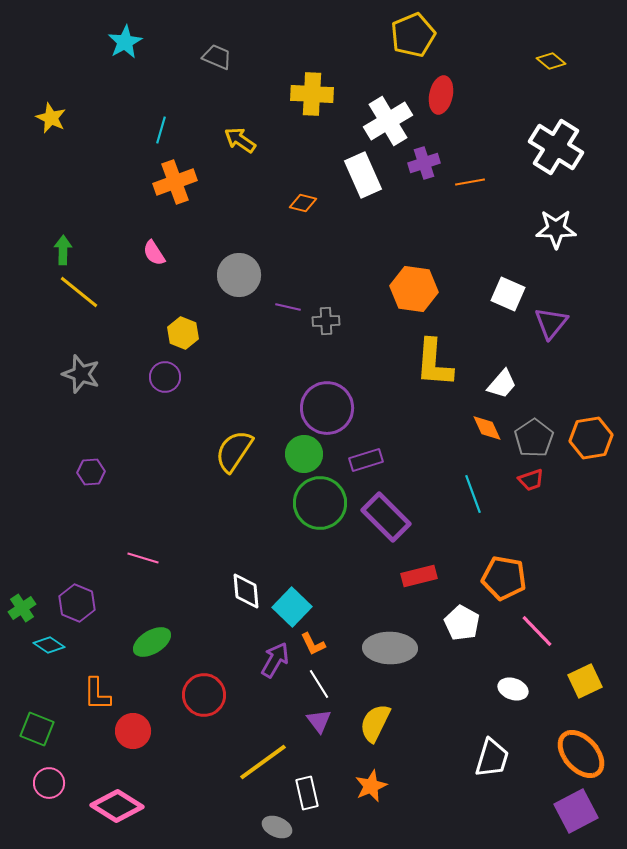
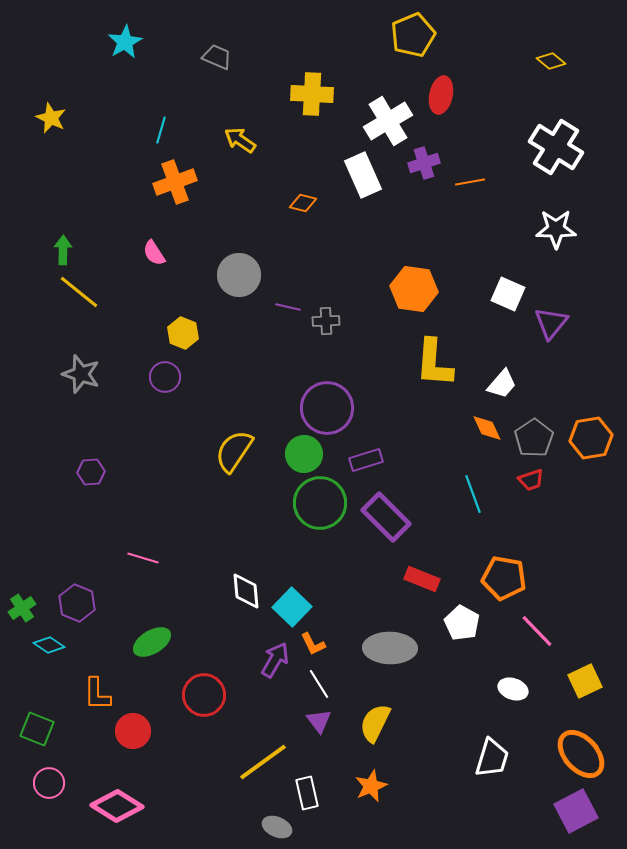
red rectangle at (419, 576): moved 3 px right, 3 px down; rotated 36 degrees clockwise
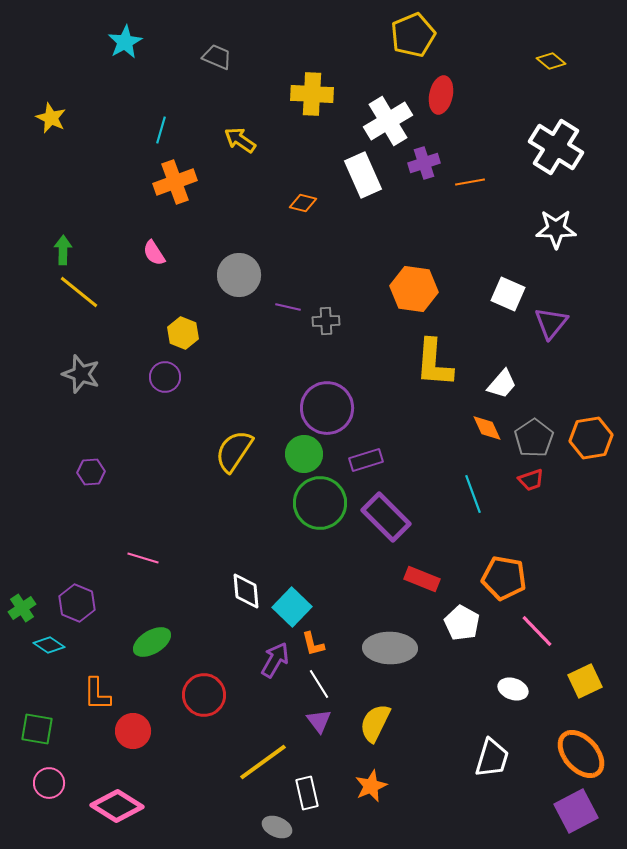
orange L-shape at (313, 644): rotated 12 degrees clockwise
green square at (37, 729): rotated 12 degrees counterclockwise
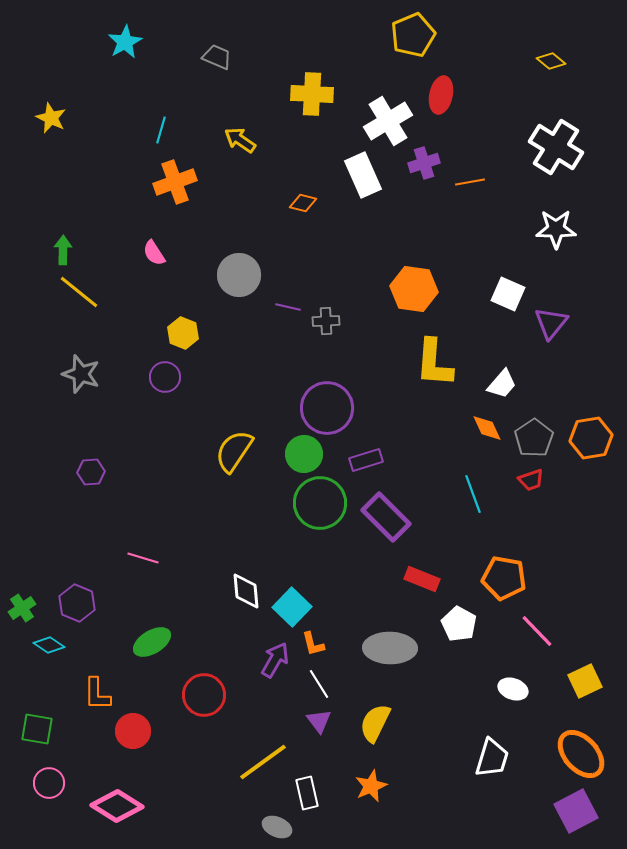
white pentagon at (462, 623): moved 3 px left, 1 px down
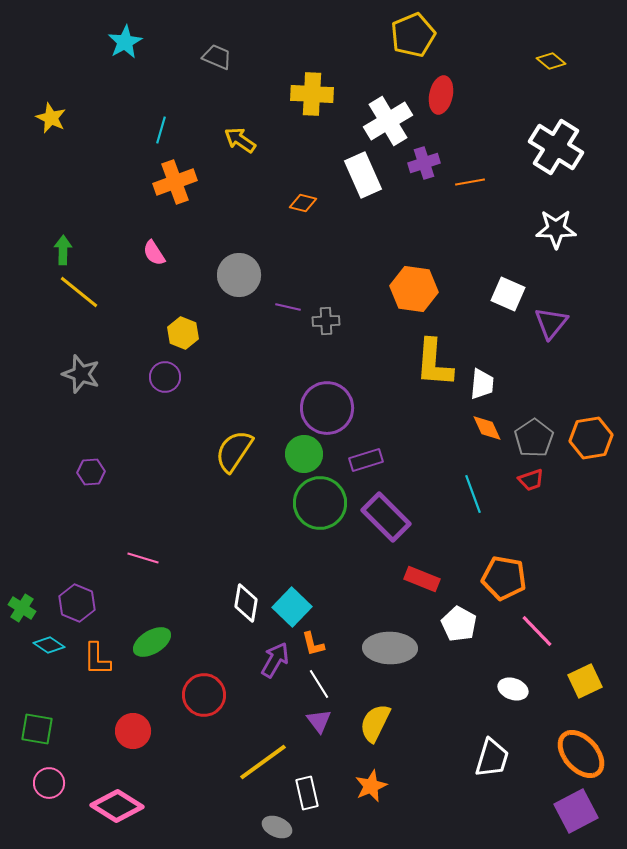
white trapezoid at (502, 384): moved 20 px left; rotated 36 degrees counterclockwise
white diamond at (246, 591): moved 12 px down; rotated 15 degrees clockwise
green cross at (22, 608): rotated 24 degrees counterclockwise
orange L-shape at (97, 694): moved 35 px up
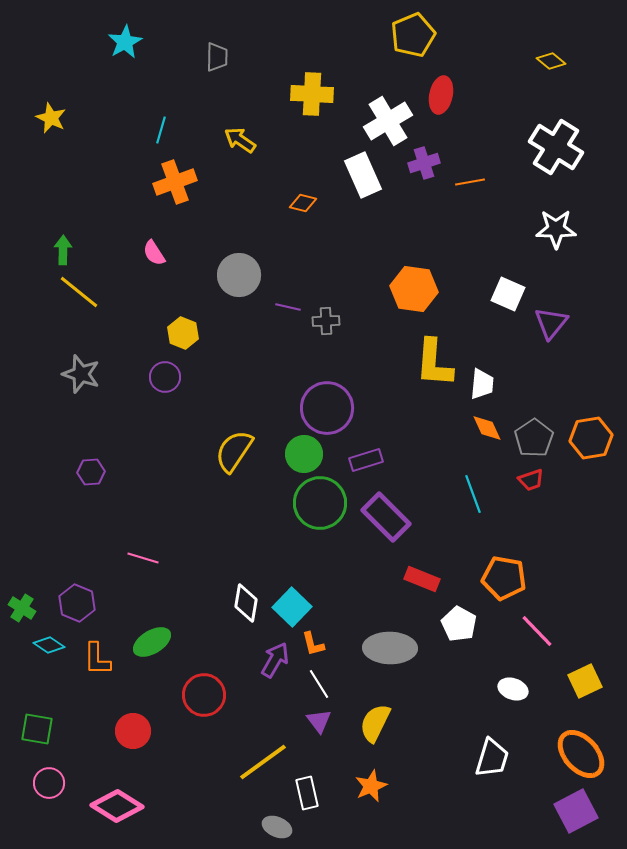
gray trapezoid at (217, 57): rotated 68 degrees clockwise
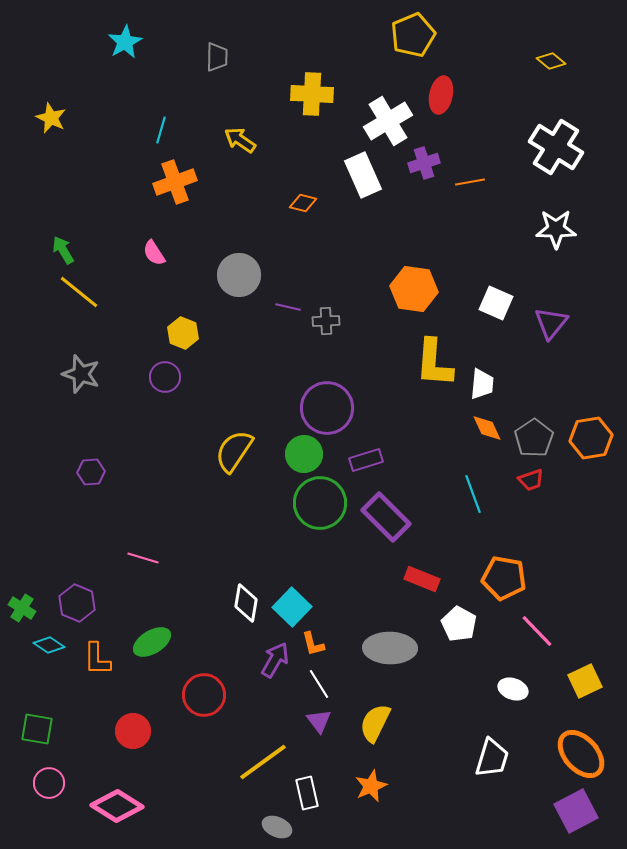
green arrow at (63, 250): rotated 32 degrees counterclockwise
white square at (508, 294): moved 12 px left, 9 px down
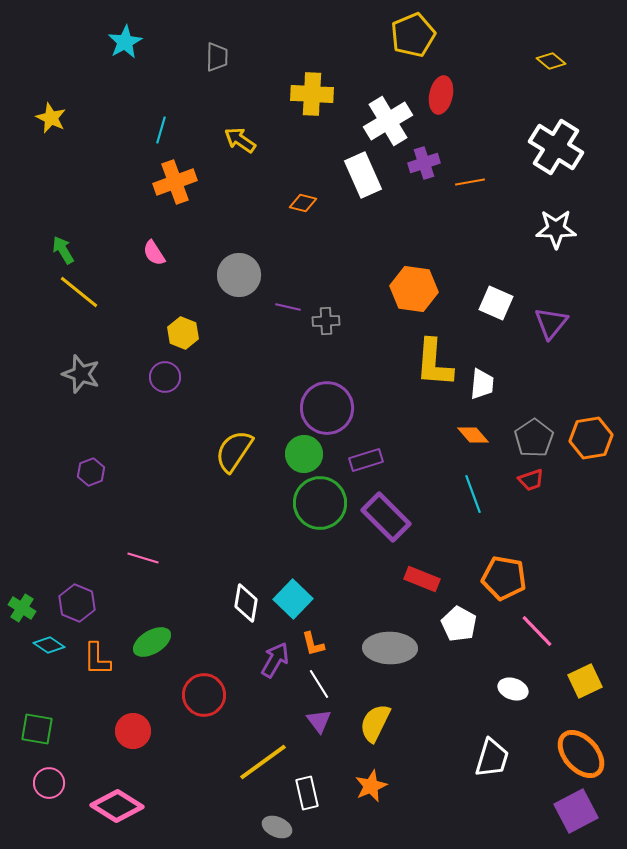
orange diamond at (487, 428): moved 14 px left, 7 px down; rotated 16 degrees counterclockwise
purple hexagon at (91, 472): rotated 16 degrees counterclockwise
cyan square at (292, 607): moved 1 px right, 8 px up
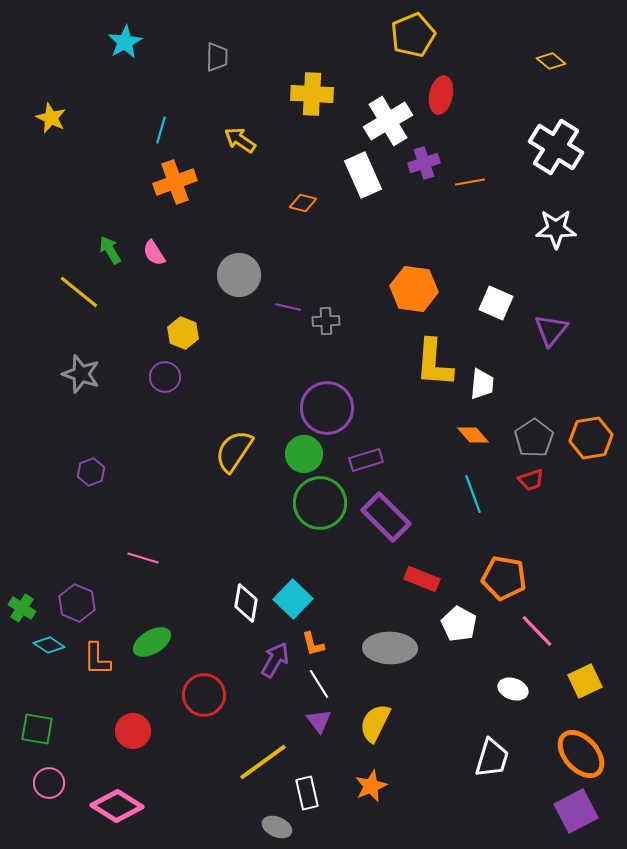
green arrow at (63, 250): moved 47 px right
purple triangle at (551, 323): moved 7 px down
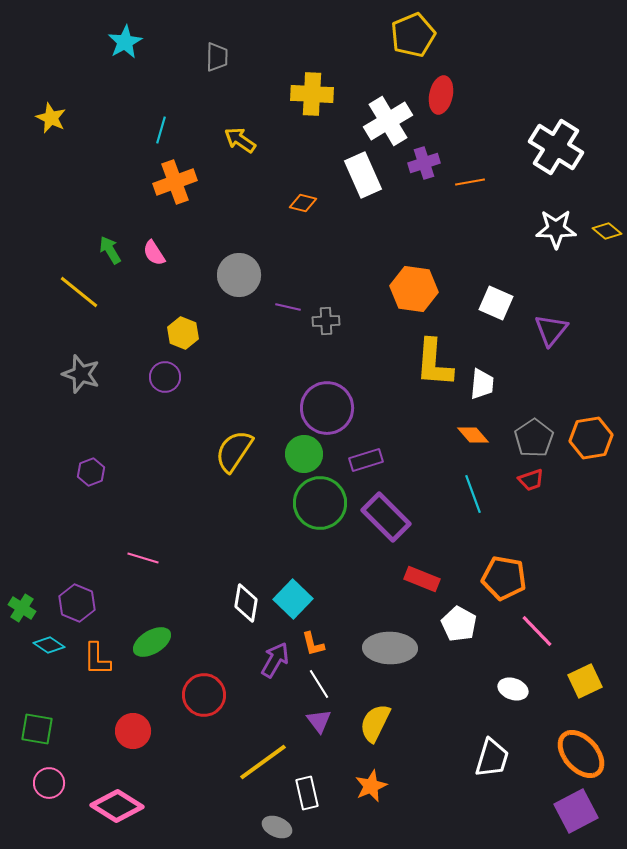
yellow diamond at (551, 61): moved 56 px right, 170 px down
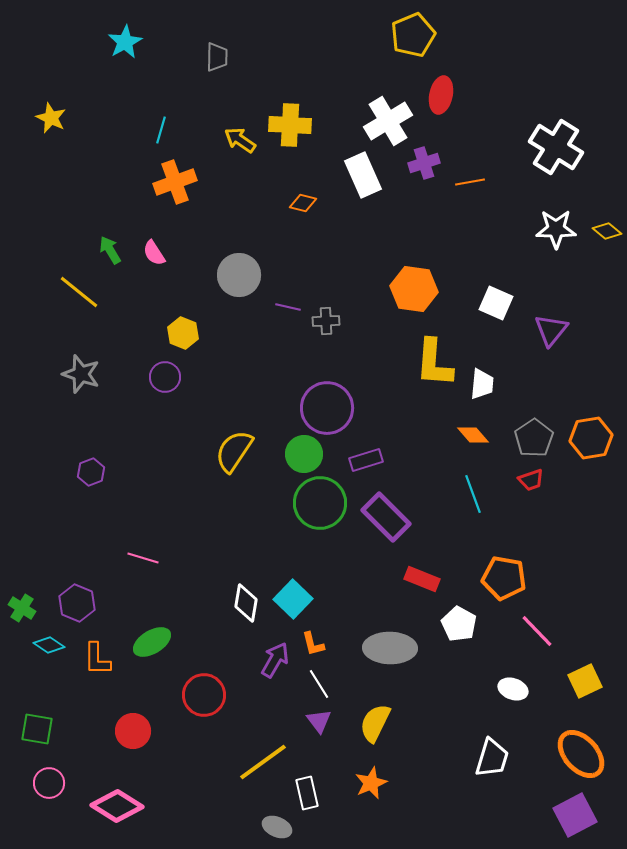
yellow cross at (312, 94): moved 22 px left, 31 px down
orange star at (371, 786): moved 3 px up
purple square at (576, 811): moved 1 px left, 4 px down
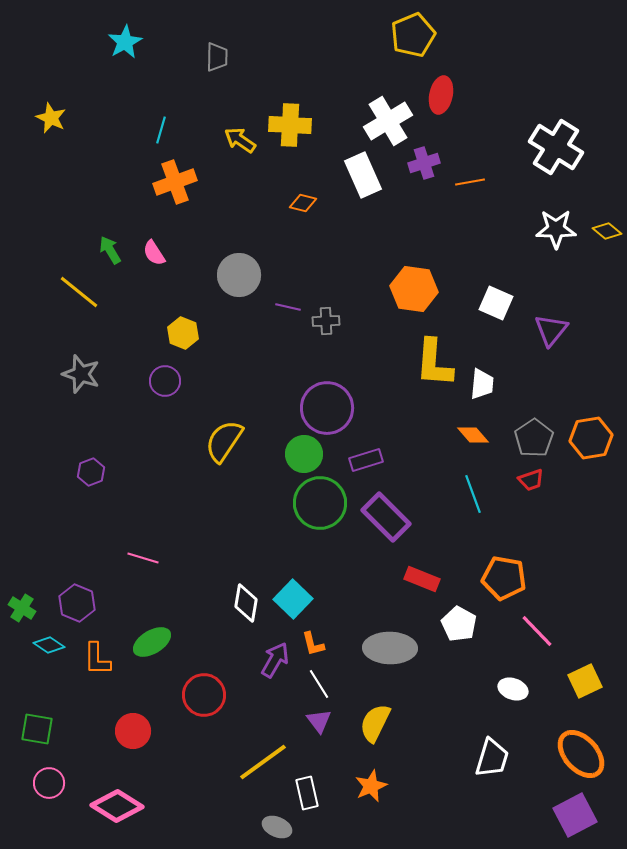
purple circle at (165, 377): moved 4 px down
yellow semicircle at (234, 451): moved 10 px left, 10 px up
orange star at (371, 783): moved 3 px down
